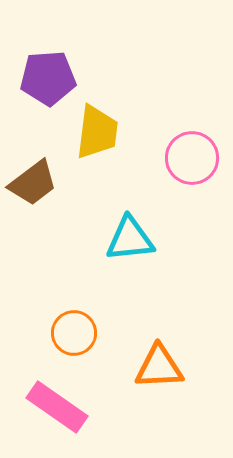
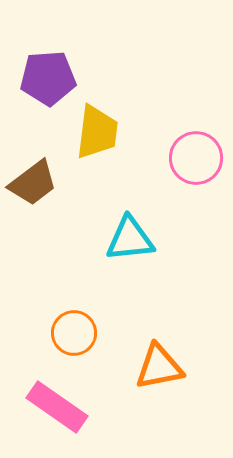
pink circle: moved 4 px right
orange triangle: rotated 8 degrees counterclockwise
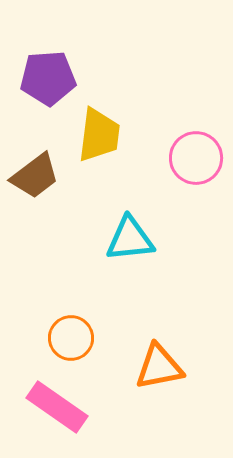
yellow trapezoid: moved 2 px right, 3 px down
brown trapezoid: moved 2 px right, 7 px up
orange circle: moved 3 px left, 5 px down
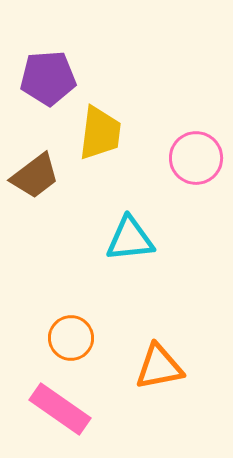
yellow trapezoid: moved 1 px right, 2 px up
pink rectangle: moved 3 px right, 2 px down
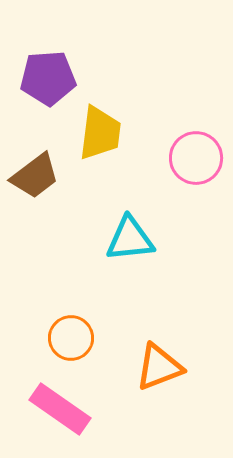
orange triangle: rotated 10 degrees counterclockwise
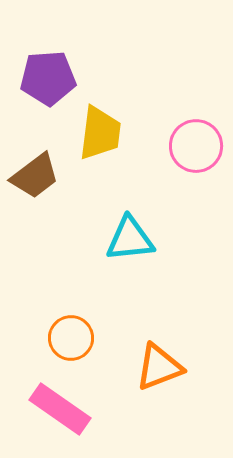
pink circle: moved 12 px up
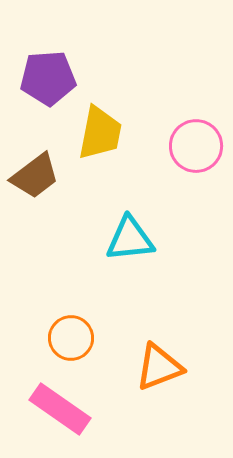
yellow trapezoid: rotated 4 degrees clockwise
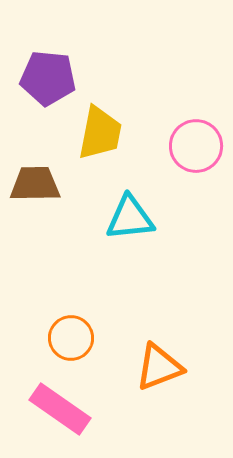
purple pentagon: rotated 10 degrees clockwise
brown trapezoid: moved 8 px down; rotated 144 degrees counterclockwise
cyan triangle: moved 21 px up
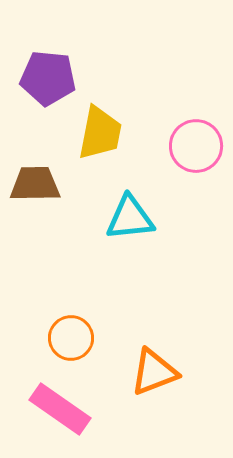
orange triangle: moved 5 px left, 5 px down
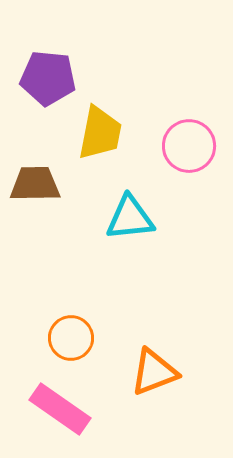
pink circle: moved 7 px left
